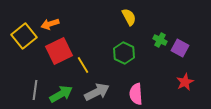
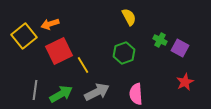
green hexagon: rotated 15 degrees clockwise
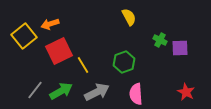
purple square: rotated 30 degrees counterclockwise
green hexagon: moved 9 px down
red star: moved 1 px right, 10 px down; rotated 18 degrees counterclockwise
gray line: rotated 30 degrees clockwise
green arrow: moved 3 px up
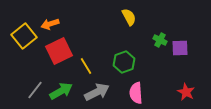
yellow line: moved 3 px right, 1 px down
pink semicircle: moved 1 px up
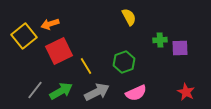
green cross: rotated 32 degrees counterclockwise
pink semicircle: rotated 110 degrees counterclockwise
